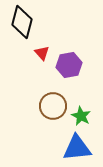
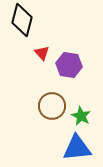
black diamond: moved 2 px up
purple hexagon: rotated 20 degrees clockwise
brown circle: moved 1 px left
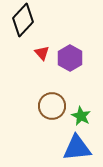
black diamond: moved 1 px right; rotated 28 degrees clockwise
purple hexagon: moved 1 px right, 7 px up; rotated 20 degrees clockwise
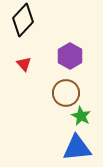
red triangle: moved 18 px left, 11 px down
purple hexagon: moved 2 px up
brown circle: moved 14 px right, 13 px up
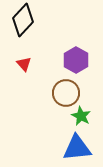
purple hexagon: moved 6 px right, 4 px down
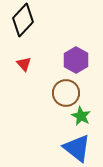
blue triangle: rotated 44 degrees clockwise
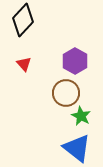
purple hexagon: moved 1 px left, 1 px down
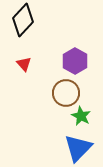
blue triangle: moved 1 px right; rotated 36 degrees clockwise
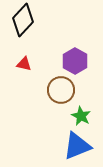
red triangle: rotated 35 degrees counterclockwise
brown circle: moved 5 px left, 3 px up
blue triangle: moved 1 px left, 2 px up; rotated 24 degrees clockwise
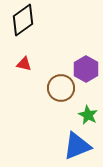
black diamond: rotated 12 degrees clockwise
purple hexagon: moved 11 px right, 8 px down
brown circle: moved 2 px up
green star: moved 7 px right, 1 px up
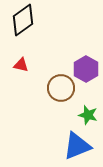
red triangle: moved 3 px left, 1 px down
green star: rotated 12 degrees counterclockwise
